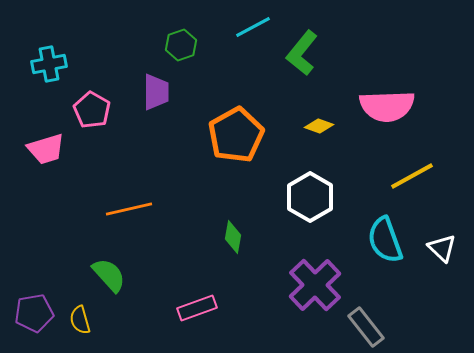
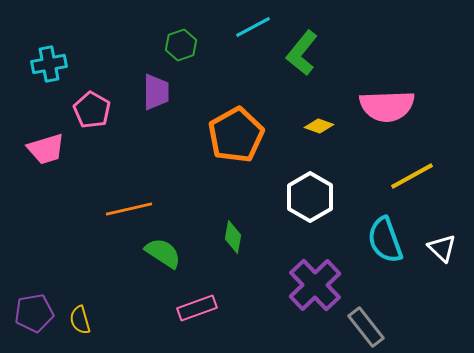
green semicircle: moved 54 px right, 22 px up; rotated 15 degrees counterclockwise
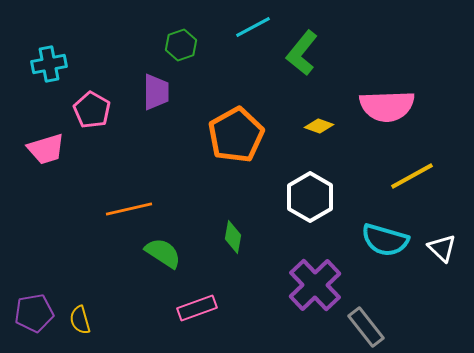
cyan semicircle: rotated 54 degrees counterclockwise
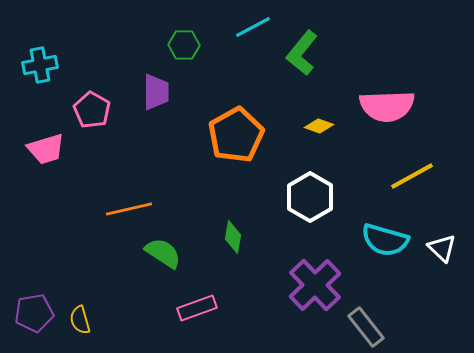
green hexagon: moved 3 px right; rotated 20 degrees clockwise
cyan cross: moved 9 px left, 1 px down
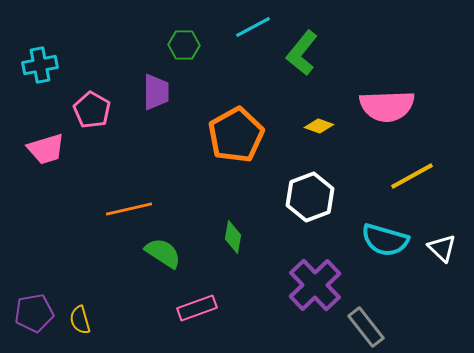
white hexagon: rotated 9 degrees clockwise
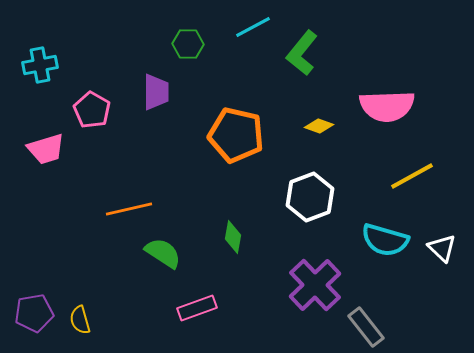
green hexagon: moved 4 px right, 1 px up
orange pentagon: rotated 30 degrees counterclockwise
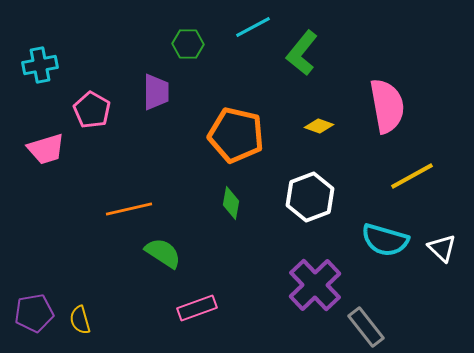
pink semicircle: rotated 98 degrees counterclockwise
green diamond: moved 2 px left, 34 px up
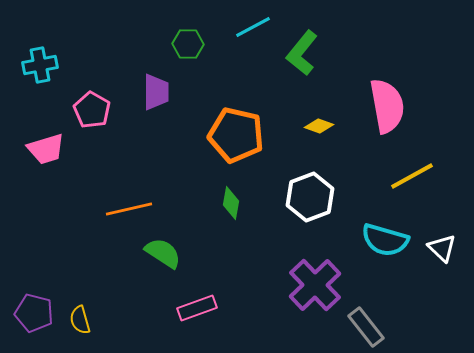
purple pentagon: rotated 24 degrees clockwise
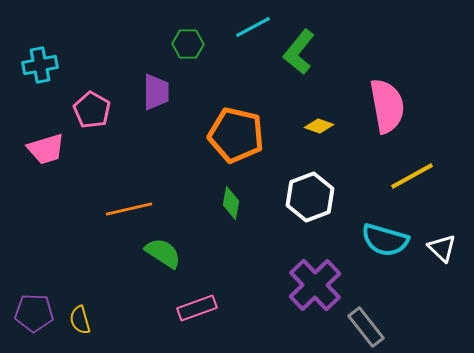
green L-shape: moved 3 px left, 1 px up
purple pentagon: rotated 12 degrees counterclockwise
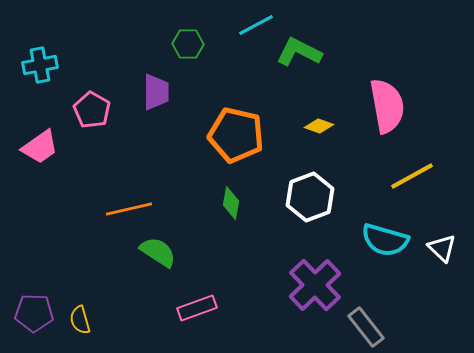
cyan line: moved 3 px right, 2 px up
green L-shape: rotated 78 degrees clockwise
pink trapezoid: moved 6 px left, 2 px up; rotated 18 degrees counterclockwise
green semicircle: moved 5 px left, 1 px up
